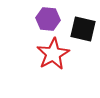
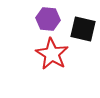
red star: moved 1 px left; rotated 12 degrees counterclockwise
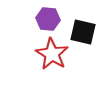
black square: moved 3 px down
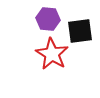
black square: moved 3 px left, 1 px up; rotated 20 degrees counterclockwise
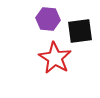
red star: moved 3 px right, 4 px down
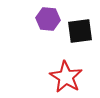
red star: moved 11 px right, 19 px down
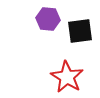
red star: moved 1 px right
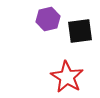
purple hexagon: rotated 20 degrees counterclockwise
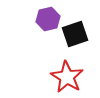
black square: moved 5 px left, 3 px down; rotated 12 degrees counterclockwise
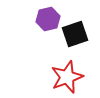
red star: rotated 20 degrees clockwise
